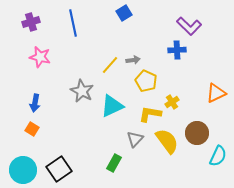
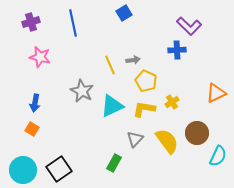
yellow line: rotated 66 degrees counterclockwise
yellow L-shape: moved 6 px left, 5 px up
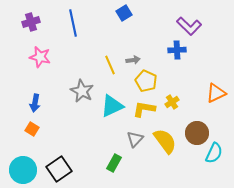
yellow semicircle: moved 2 px left
cyan semicircle: moved 4 px left, 3 px up
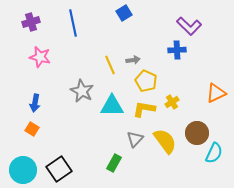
cyan triangle: rotated 25 degrees clockwise
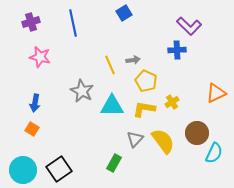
yellow semicircle: moved 2 px left
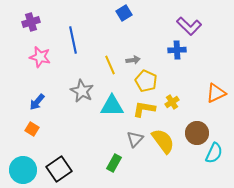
blue line: moved 17 px down
blue arrow: moved 2 px right, 1 px up; rotated 30 degrees clockwise
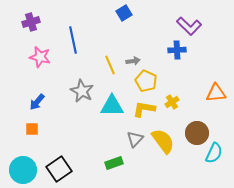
gray arrow: moved 1 px down
orange triangle: rotated 20 degrees clockwise
orange square: rotated 32 degrees counterclockwise
green rectangle: rotated 42 degrees clockwise
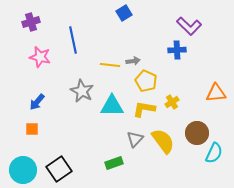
yellow line: rotated 60 degrees counterclockwise
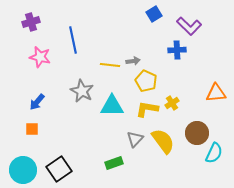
blue square: moved 30 px right, 1 px down
yellow cross: moved 1 px down
yellow L-shape: moved 3 px right
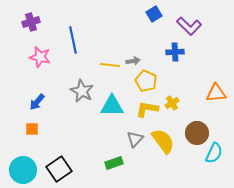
blue cross: moved 2 px left, 2 px down
